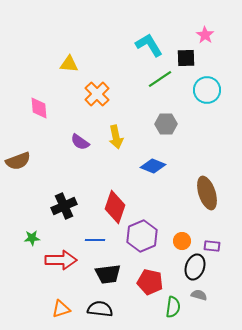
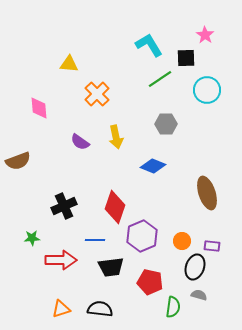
black trapezoid: moved 3 px right, 7 px up
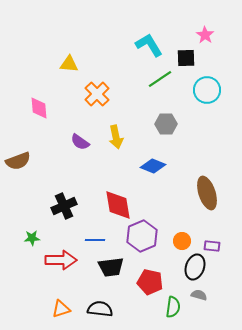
red diamond: moved 3 px right, 2 px up; rotated 28 degrees counterclockwise
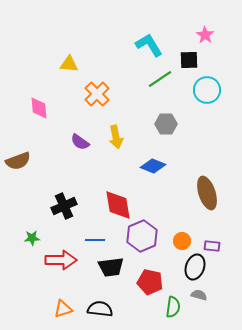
black square: moved 3 px right, 2 px down
orange triangle: moved 2 px right
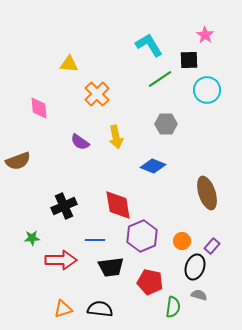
purple rectangle: rotated 56 degrees counterclockwise
